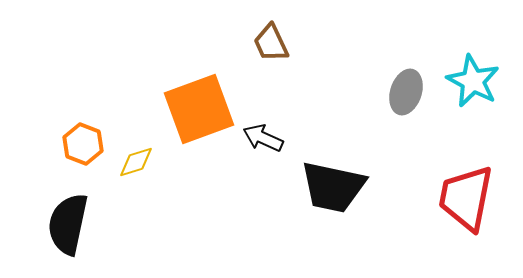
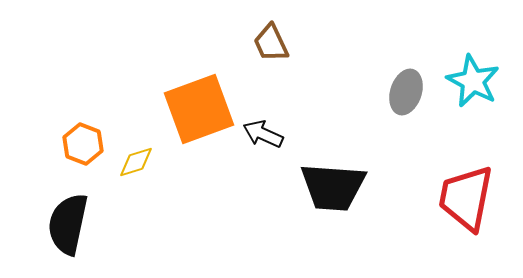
black arrow: moved 4 px up
black trapezoid: rotated 8 degrees counterclockwise
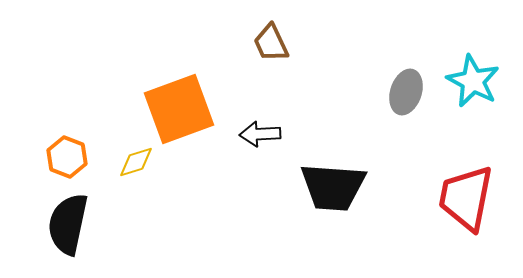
orange square: moved 20 px left
black arrow: moved 3 px left; rotated 27 degrees counterclockwise
orange hexagon: moved 16 px left, 13 px down
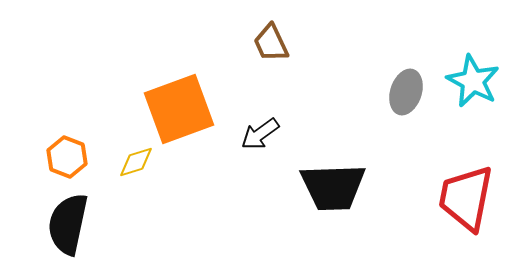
black arrow: rotated 33 degrees counterclockwise
black trapezoid: rotated 6 degrees counterclockwise
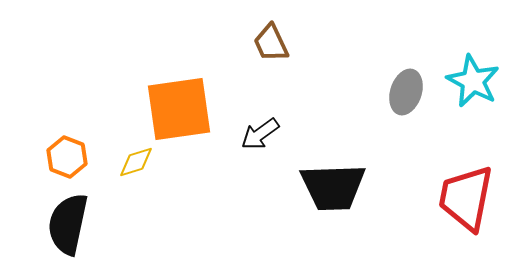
orange square: rotated 12 degrees clockwise
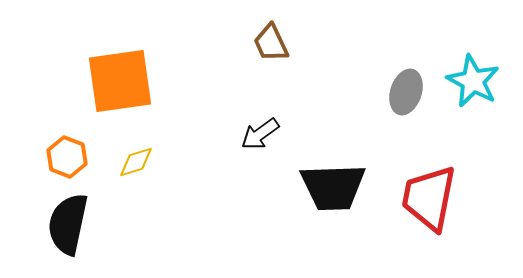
orange square: moved 59 px left, 28 px up
red trapezoid: moved 37 px left
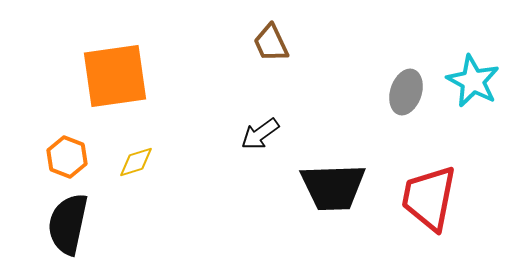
orange square: moved 5 px left, 5 px up
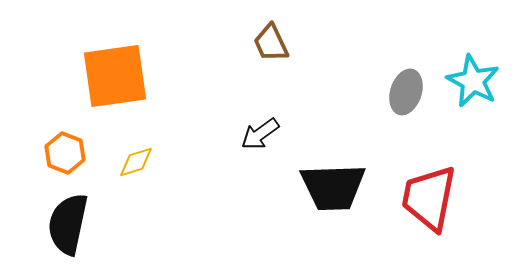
orange hexagon: moved 2 px left, 4 px up
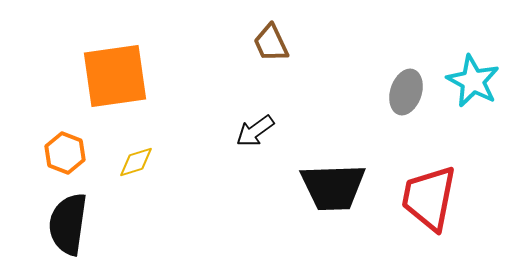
black arrow: moved 5 px left, 3 px up
black semicircle: rotated 4 degrees counterclockwise
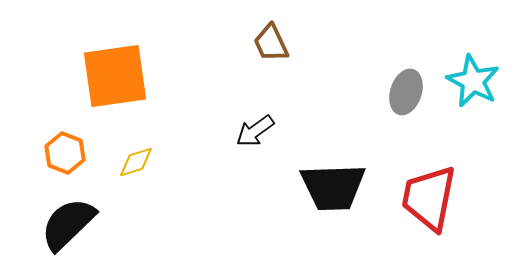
black semicircle: rotated 38 degrees clockwise
